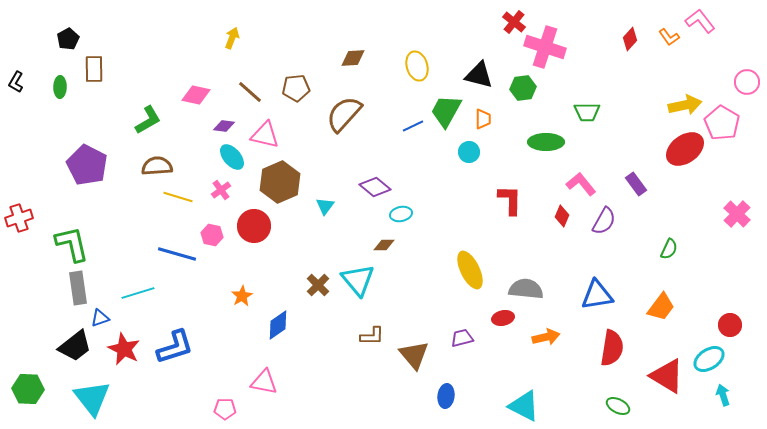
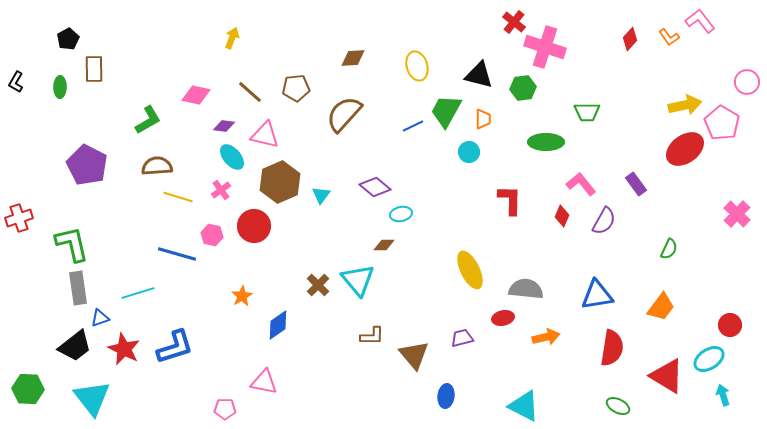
cyan triangle at (325, 206): moved 4 px left, 11 px up
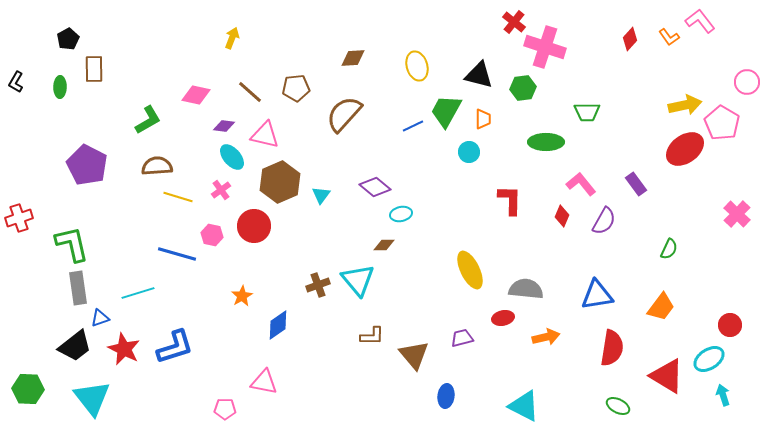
brown cross at (318, 285): rotated 25 degrees clockwise
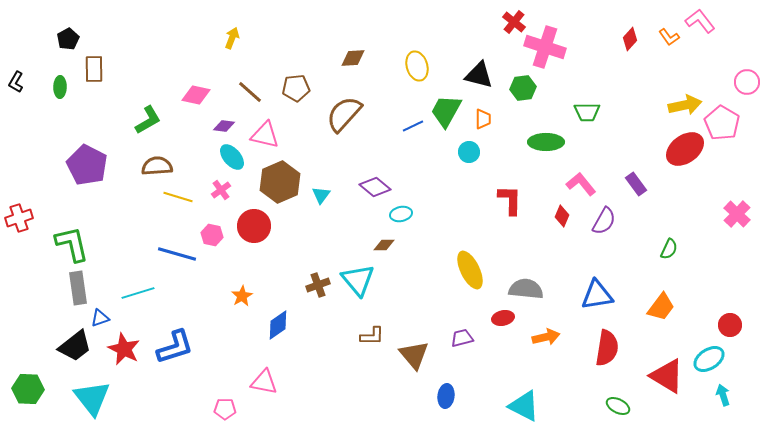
red semicircle at (612, 348): moved 5 px left
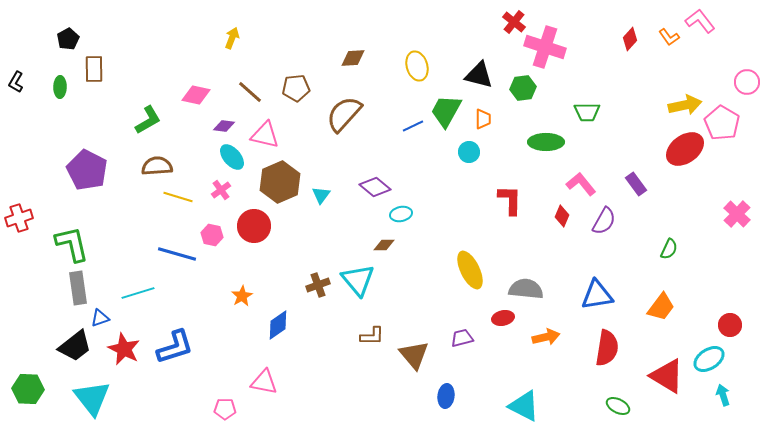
purple pentagon at (87, 165): moved 5 px down
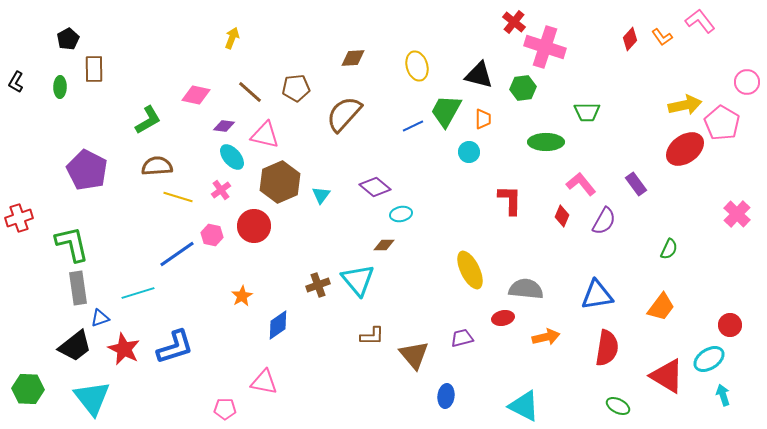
orange L-shape at (669, 37): moved 7 px left
blue line at (177, 254): rotated 51 degrees counterclockwise
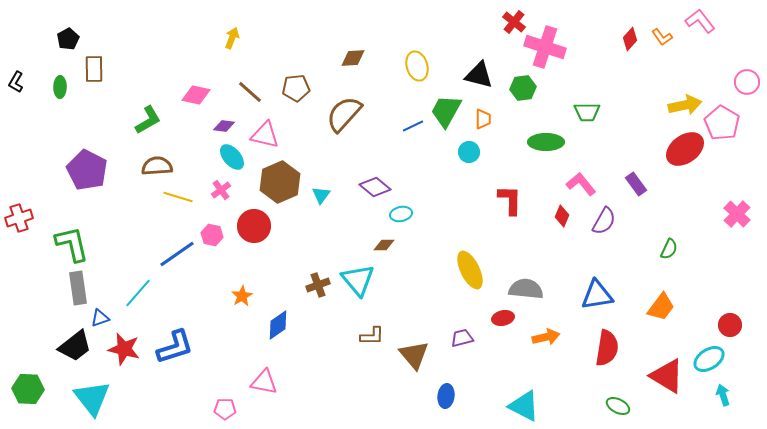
cyan line at (138, 293): rotated 32 degrees counterclockwise
red star at (124, 349): rotated 12 degrees counterclockwise
